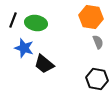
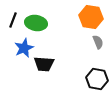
blue star: rotated 30 degrees clockwise
black trapezoid: rotated 35 degrees counterclockwise
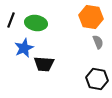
black line: moved 2 px left
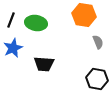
orange hexagon: moved 7 px left, 2 px up
blue star: moved 11 px left
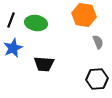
black hexagon: rotated 15 degrees counterclockwise
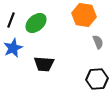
green ellipse: rotated 50 degrees counterclockwise
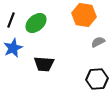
gray semicircle: rotated 96 degrees counterclockwise
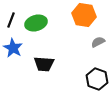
green ellipse: rotated 25 degrees clockwise
blue star: rotated 18 degrees counterclockwise
black hexagon: rotated 25 degrees clockwise
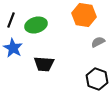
green ellipse: moved 2 px down
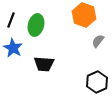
orange hexagon: rotated 10 degrees clockwise
green ellipse: rotated 60 degrees counterclockwise
gray semicircle: moved 1 px up; rotated 24 degrees counterclockwise
black hexagon: moved 3 px down; rotated 15 degrees clockwise
